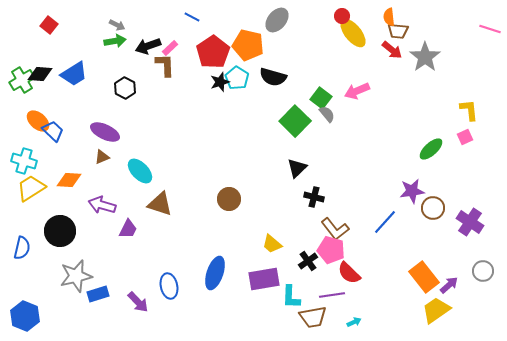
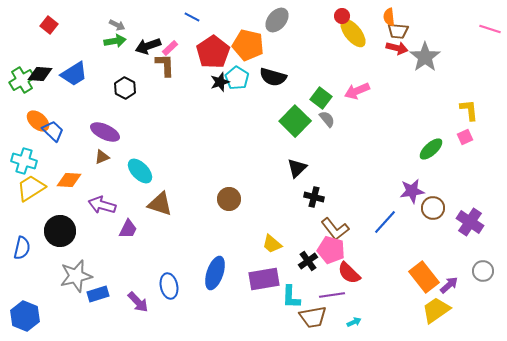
red arrow at (392, 50): moved 5 px right, 2 px up; rotated 25 degrees counterclockwise
gray semicircle at (327, 114): moved 5 px down
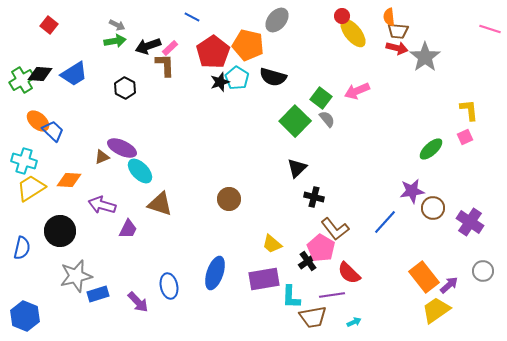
purple ellipse at (105, 132): moved 17 px right, 16 px down
pink pentagon at (331, 250): moved 10 px left, 2 px up; rotated 16 degrees clockwise
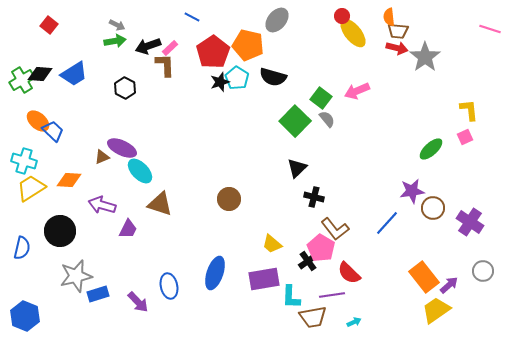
blue line at (385, 222): moved 2 px right, 1 px down
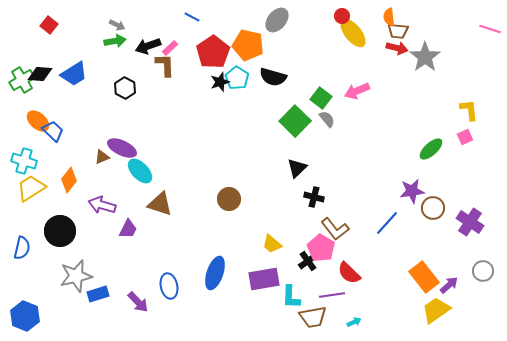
orange diamond at (69, 180): rotated 55 degrees counterclockwise
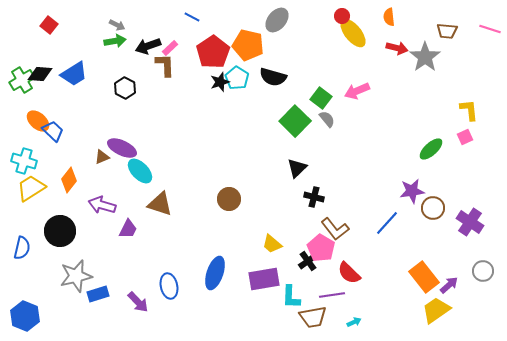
brown trapezoid at (398, 31): moved 49 px right
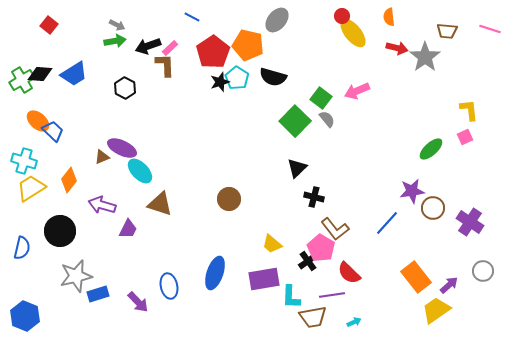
orange rectangle at (424, 277): moved 8 px left
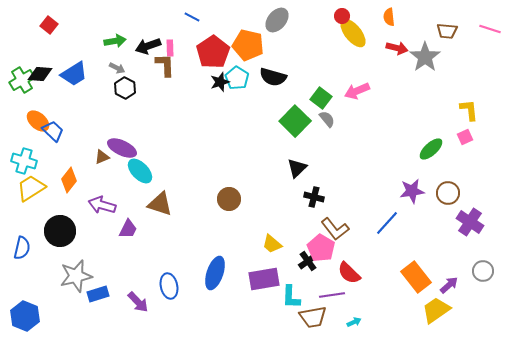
gray arrow at (117, 25): moved 43 px down
pink rectangle at (170, 48): rotated 49 degrees counterclockwise
brown circle at (433, 208): moved 15 px right, 15 px up
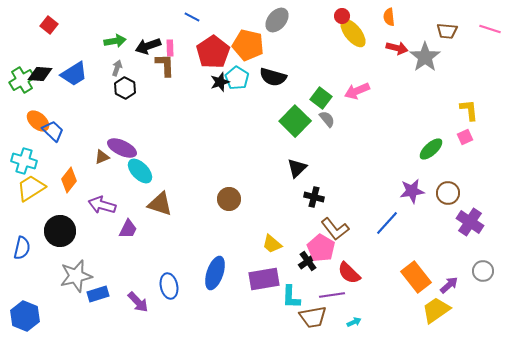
gray arrow at (117, 68): rotated 98 degrees counterclockwise
